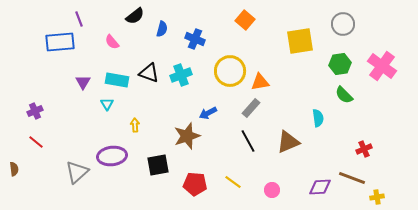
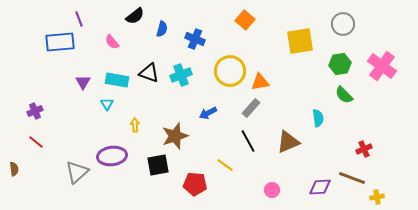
brown star: moved 12 px left
yellow line: moved 8 px left, 17 px up
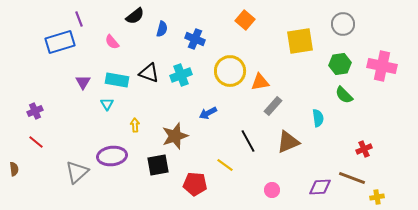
blue rectangle: rotated 12 degrees counterclockwise
pink cross: rotated 24 degrees counterclockwise
gray rectangle: moved 22 px right, 2 px up
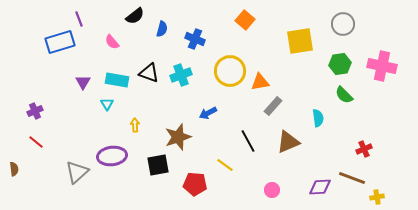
brown star: moved 3 px right, 1 px down
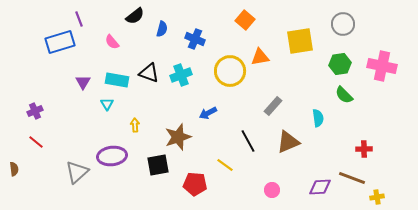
orange triangle: moved 25 px up
red cross: rotated 21 degrees clockwise
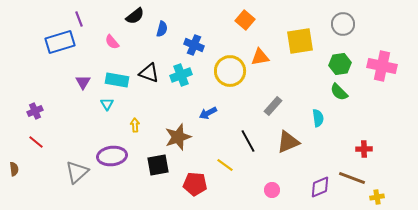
blue cross: moved 1 px left, 6 px down
green semicircle: moved 5 px left, 3 px up
purple diamond: rotated 20 degrees counterclockwise
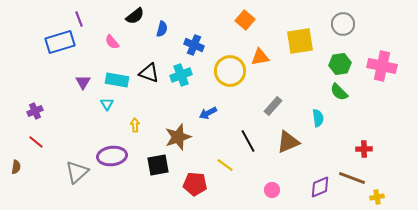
brown semicircle: moved 2 px right, 2 px up; rotated 16 degrees clockwise
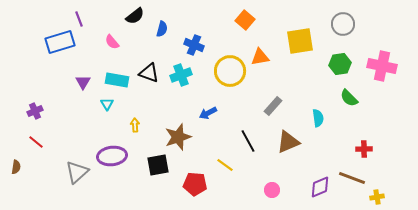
green semicircle: moved 10 px right, 6 px down
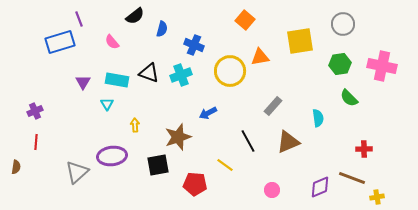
red line: rotated 56 degrees clockwise
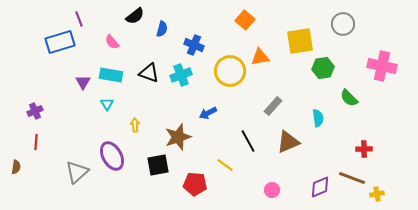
green hexagon: moved 17 px left, 4 px down
cyan rectangle: moved 6 px left, 5 px up
purple ellipse: rotated 68 degrees clockwise
yellow cross: moved 3 px up
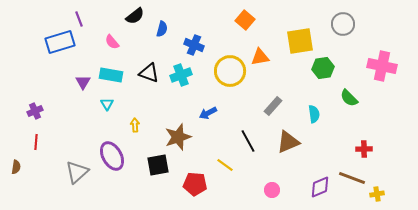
cyan semicircle: moved 4 px left, 4 px up
